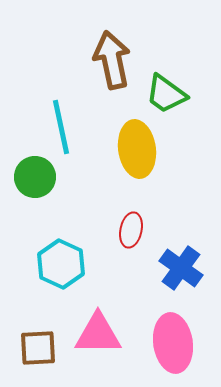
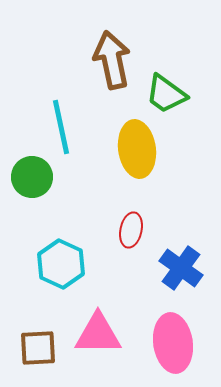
green circle: moved 3 px left
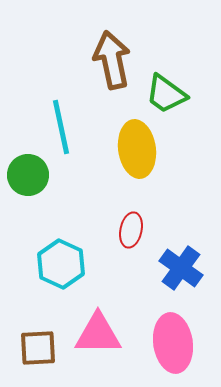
green circle: moved 4 px left, 2 px up
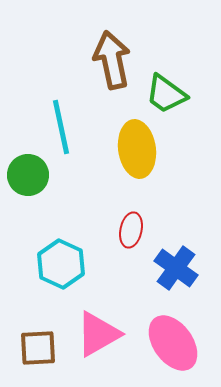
blue cross: moved 5 px left
pink triangle: rotated 30 degrees counterclockwise
pink ellipse: rotated 28 degrees counterclockwise
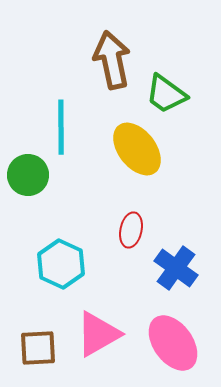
cyan line: rotated 12 degrees clockwise
yellow ellipse: rotated 30 degrees counterclockwise
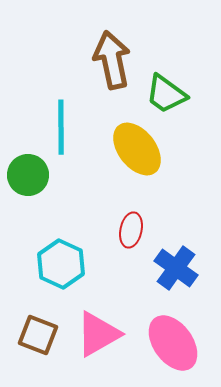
brown square: moved 13 px up; rotated 24 degrees clockwise
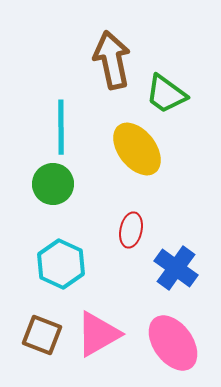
green circle: moved 25 px right, 9 px down
brown square: moved 4 px right
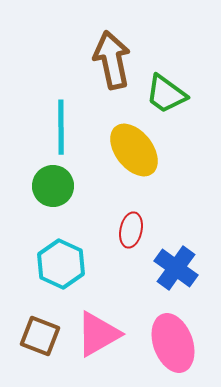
yellow ellipse: moved 3 px left, 1 px down
green circle: moved 2 px down
brown square: moved 2 px left, 1 px down
pink ellipse: rotated 16 degrees clockwise
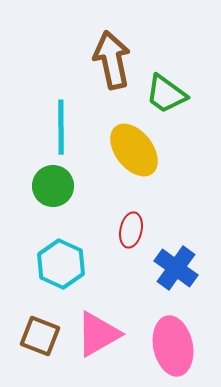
pink ellipse: moved 3 px down; rotated 8 degrees clockwise
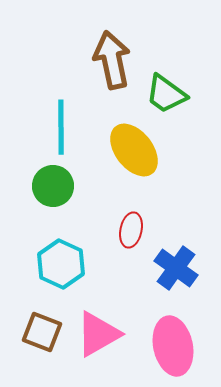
brown square: moved 2 px right, 4 px up
